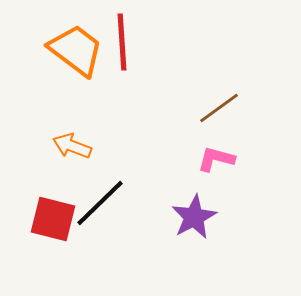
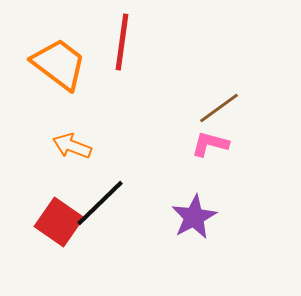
red line: rotated 12 degrees clockwise
orange trapezoid: moved 17 px left, 14 px down
pink L-shape: moved 6 px left, 15 px up
red square: moved 6 px right, 3 px down; rotated 21 degrees clockwise
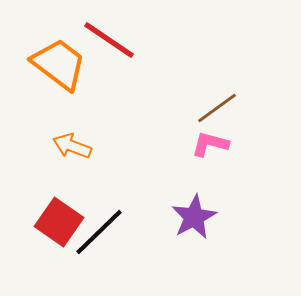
red line: moved 13 px left, 2 px up; rotated 64 degrees counterclockwise
brown line: moved 2 px left
black line: moved 1 px left, 29 px down
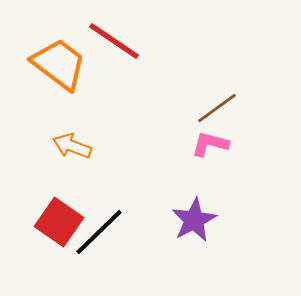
red line: moved 5 px right, 1 px down
purple star: moved 3 px down
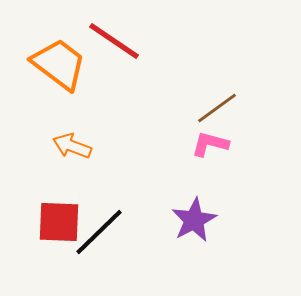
red square: rotated 33 degrees counterclockwise
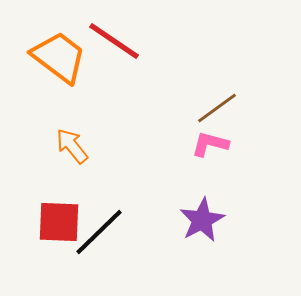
orange trapezoid: moved 7 px up
orange arrow: rotated 30 degrees clockwise
purple star: moved 8 px right
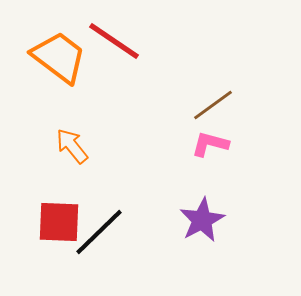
brown line: moved 4 px left, 3 px up
